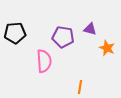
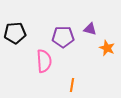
purple pentagon: rotated 10 degrees counterclockwise
orange line: moved 8 px left, 2 px up
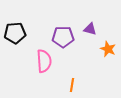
orange star: moved 1 px right, 1 px down
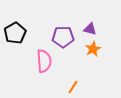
black pentagon: rotated 25 degrees counterclockwise
orange star: moved 15 px left; rotated 21 degrees clockwise
orange line: moved 1 px right, 2 px down; rotated 24 degrees clockwise
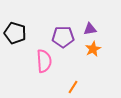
purple triangle: rotated 24 degrees counterclockwise
black pentagon: rotated 25 degrees counterclockwise
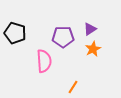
purple triangle: rotated 24 degrees counterclockwise
